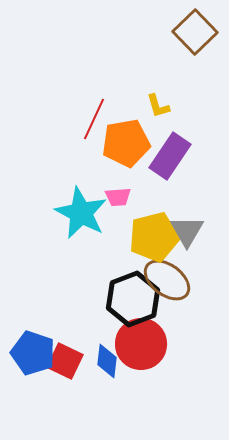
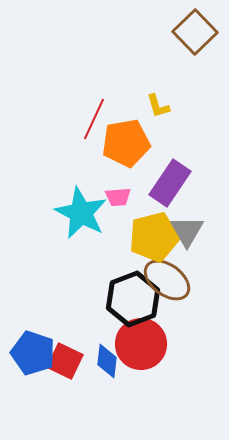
purple rectangle: moved 27 px down
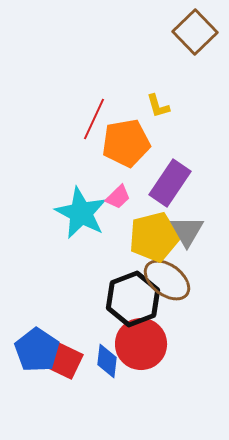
pink trapezoid: rotated 40 degrees counterclockwise
blue pentagon: moved 4 px right, 3 px up; rotated 15 degrees clockwise
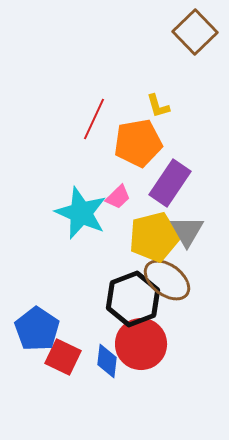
orange pentagon: moved 12 px right
cyan star: rotated 4 degrees counterclockwise
blue pentagon: moved 21 px up
red square: moved 2 px left, 4 px up
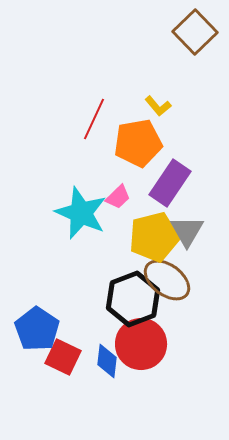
yellow L-shape: rotated 24 degrees counterclockwise
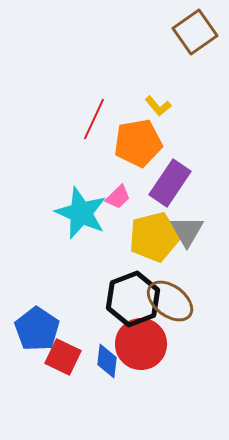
brown square: rotated 9 degrees clockwise
brown ellipse: moved 3 px right, 21 px down
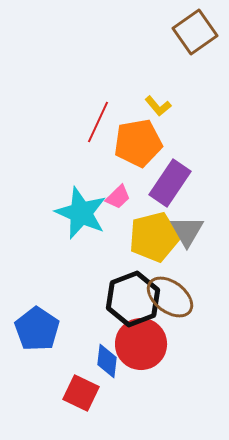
red line: moved 4 px right, 3 px down
brown ellipse: moved 4 px up
red square: moved 18 px right, 36 px down
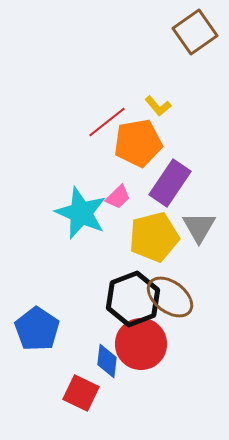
red line: moved 9 px right; rotated 27 degrees clockwise
gray triangle: moved 12 px right, 4 px up
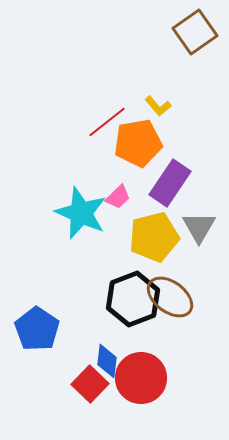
red circle: moved 34 px down
red square: moved 9 px right, 9 px up; rotated 18 degrees clockwise
